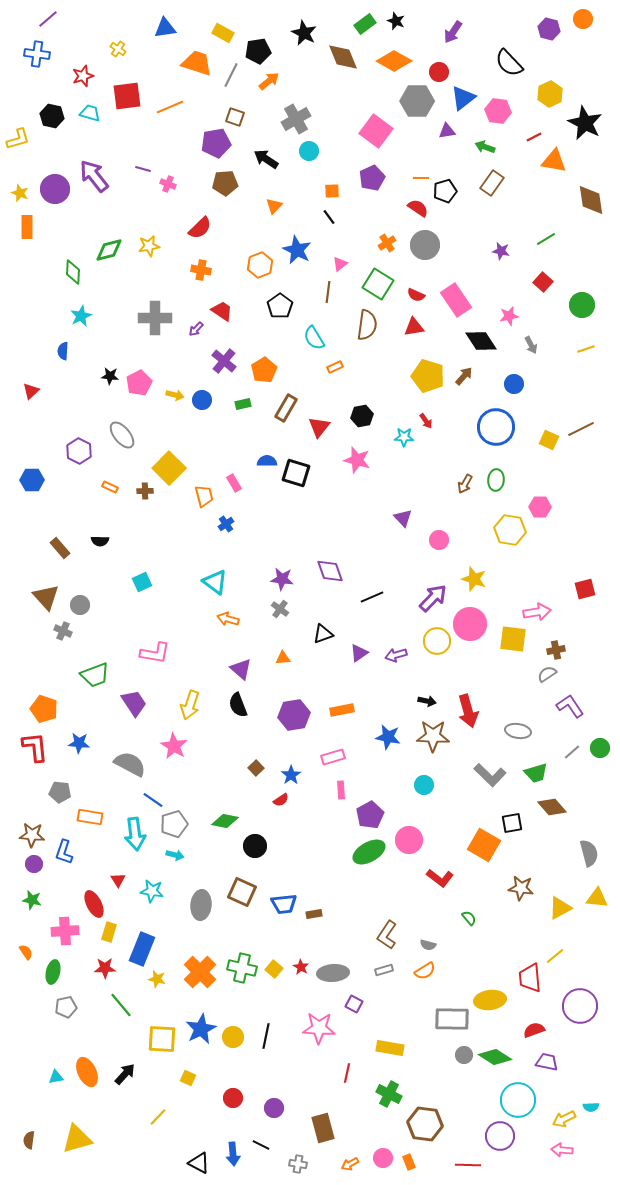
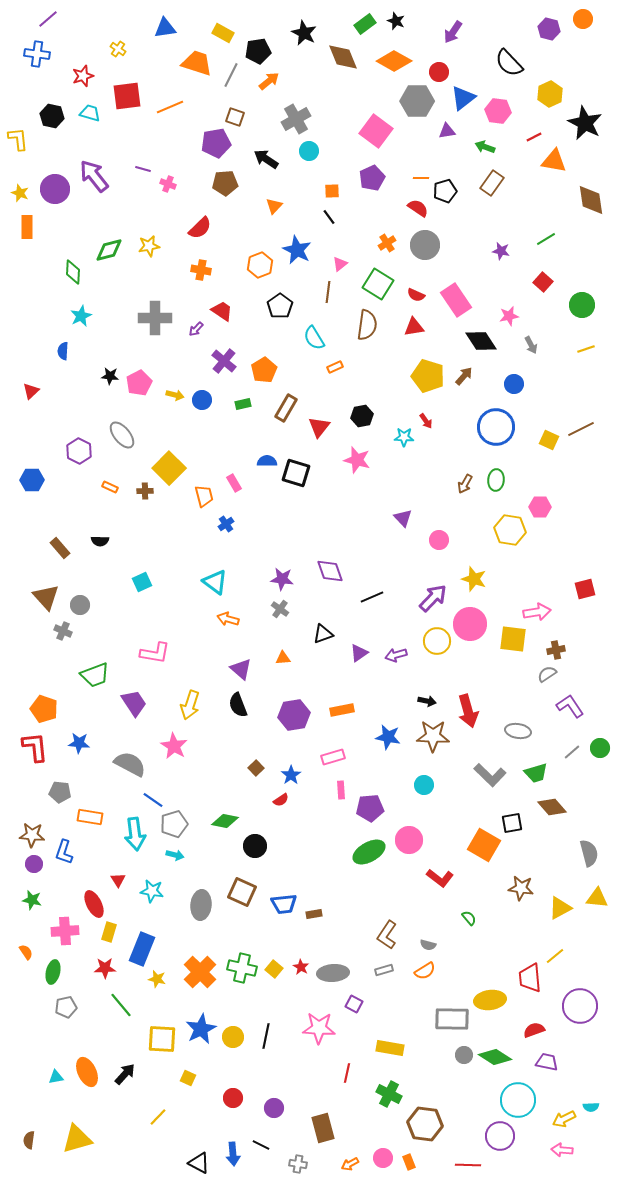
yellow L-shape at (18, 139): rotated 80 degrees counterclockwise
purple pentagon at (370, 815): moved 7 px up; rotated 24 degrees clockwise
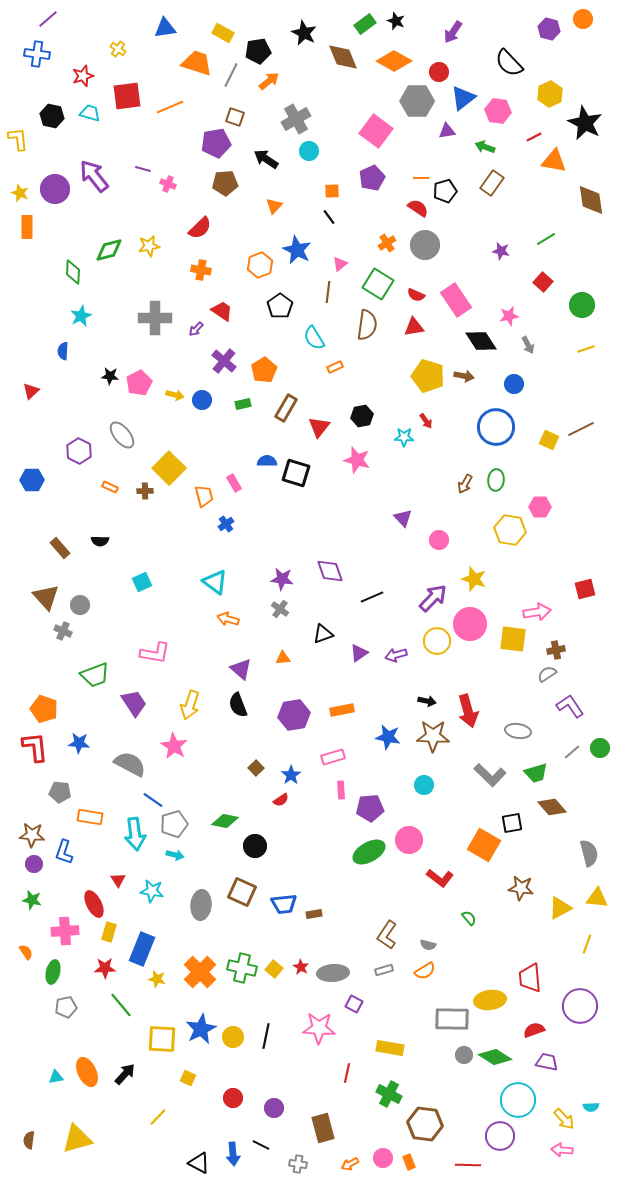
gray arrow at (531, 345): moved 3 px left
brown arrow at (464, 376): rotated 60 degrees clockwise
yellow line at (555, 956): moved 32 px right, 12 px up; rotated 30 degrees counterclockwise
yellow arrow at (564, 1119): rotated 105 degrees counterclockwise
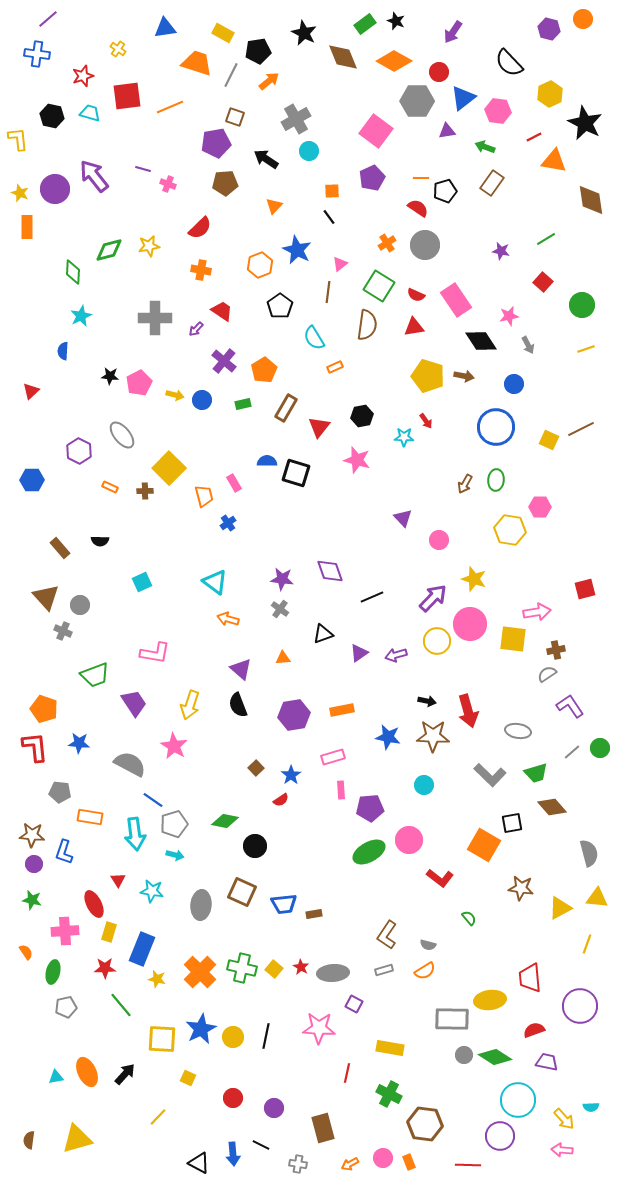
green square at (378, 284): moved 1 px right, 2 px down
blue cross at (226, 524): moved 2 px right, 1 px up
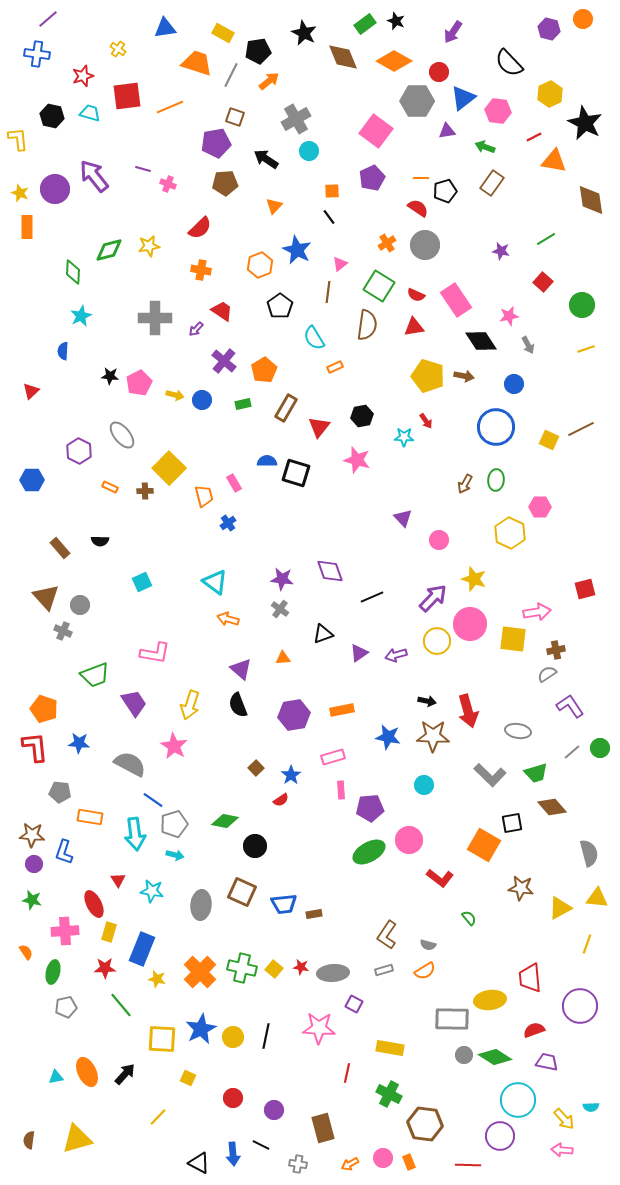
yellow hexagon at (510, 530): moved 3 px down; rotated 16 degrees clockwise
red star at (301, 967): rotated 21 degrees counterclockwise
purple circle at (274, 1108): moved 2 px down
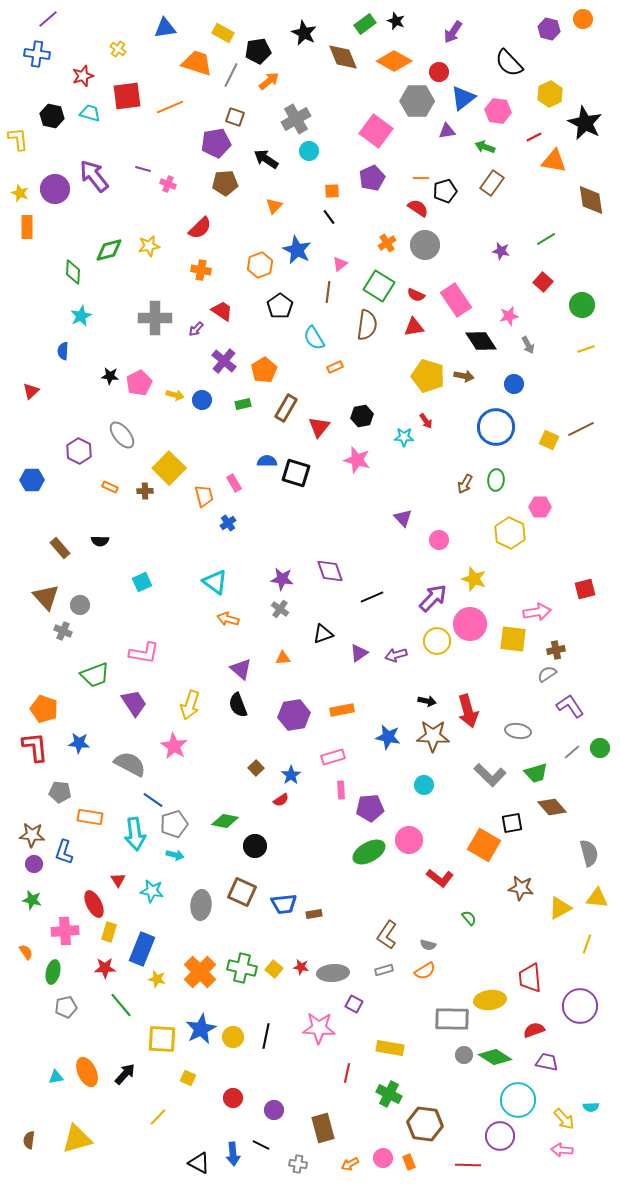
pink L-shape at (155, 653): moved 11 px left
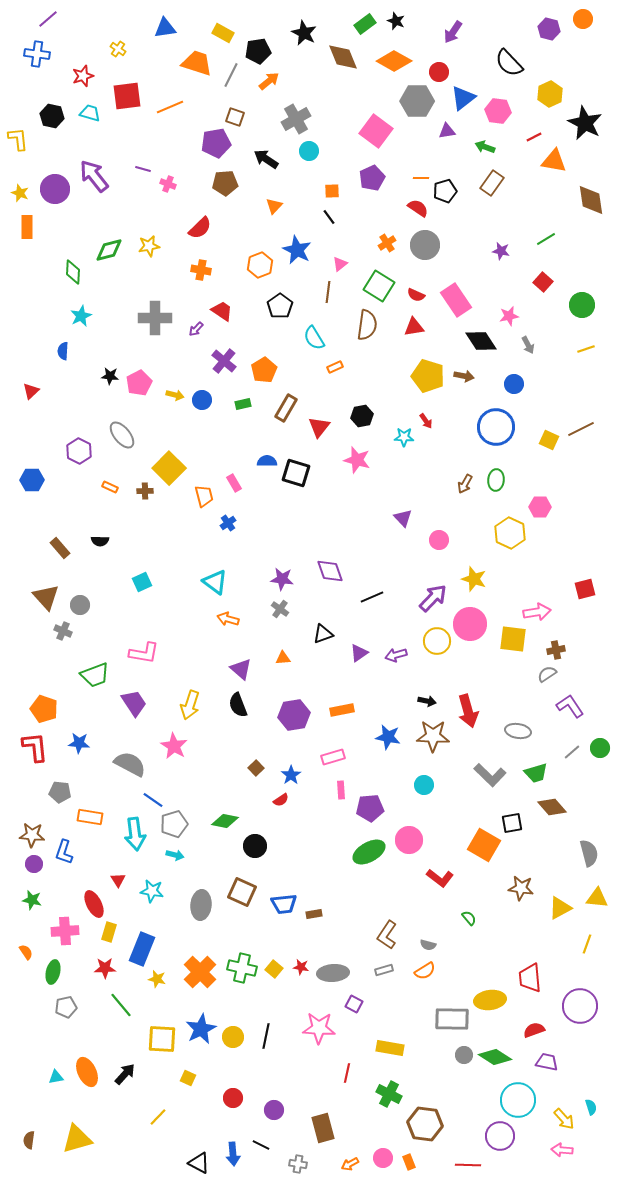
cyan semicircle at (591, 1107): rotated 105 degrees counterclockwise
